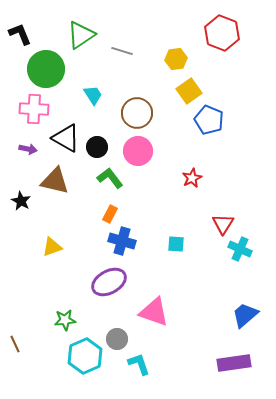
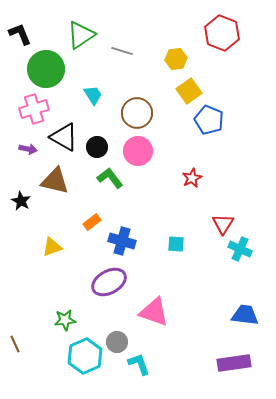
pink cross: rotated 20 degrees counterclockwise
black triangle: moved 2 px left, 1 px up
orange rectangle: moved 18 px left, 8 px down; rotated 24 degrees clockwise
blue trapezoid: rotated 48 degrees clockwise
gray circle: moved 3 px down
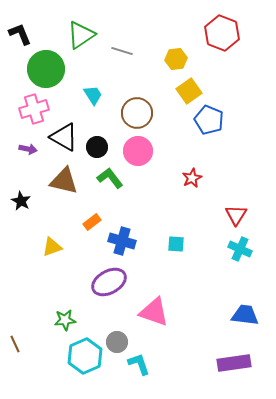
brown triangle: moved 9 px right
red triangle: moved 13 px right, 9 px up
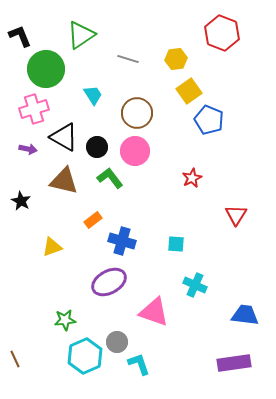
black L-shape: moved 2 px down
gray line: moved 6 px right, 8 px down
pink circle: moved 3 px left
orange rectangle: moved 1 px right, 2 px up
cyan cross: moved 45 px left, 36 px down
brown line: moved 15 px down
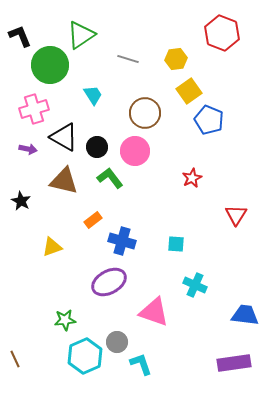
green circle: moved 4 px right, 4 px up
brown circle: moved 8 px right
cyan L-shape: moved 2 px right
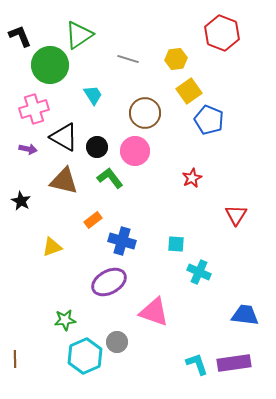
green triangle: moved 2 px left
cyan cross: moved 4 px right, 13 px up
brown line: rotated 24 degrees clockwise
cyan L-shape: moved 56 px right
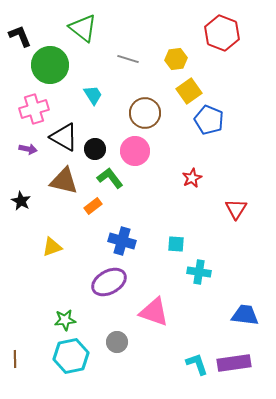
green triangle: moved 4 px right, 7 px up; rotated 48 degrees counterclockwise
black circle: moved 2 px left, 2 px down
red triangle: moved 6 px up
orange rectangle: moved 14 px up
cyan cross: rotated 15 degrees counterclockwise
cyan hexagon: moved 14 px left; rotated 12 degrees clockwise
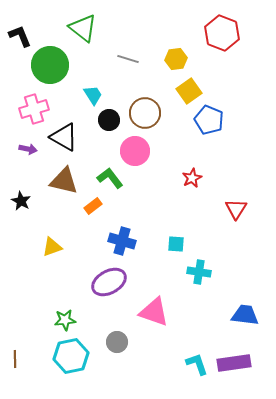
black circle: moved 14 px right, 29 px up
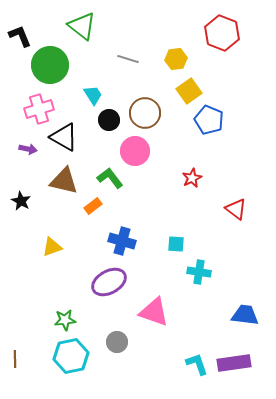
green triangle: moved 1 px left, 2 px up
pink cross: moved 5 px right
red triangle: rotated 25 degrees counterclockwise
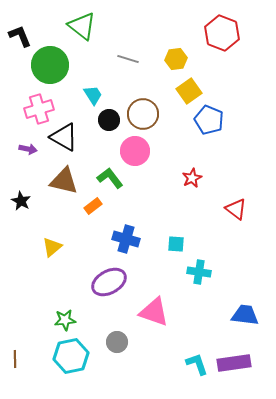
brown circle: moved 2 px left, 1 px down
blue cross: moved 4 px right, 2 px up
yellow triangle: rotated 20 degrees counterclockwise
